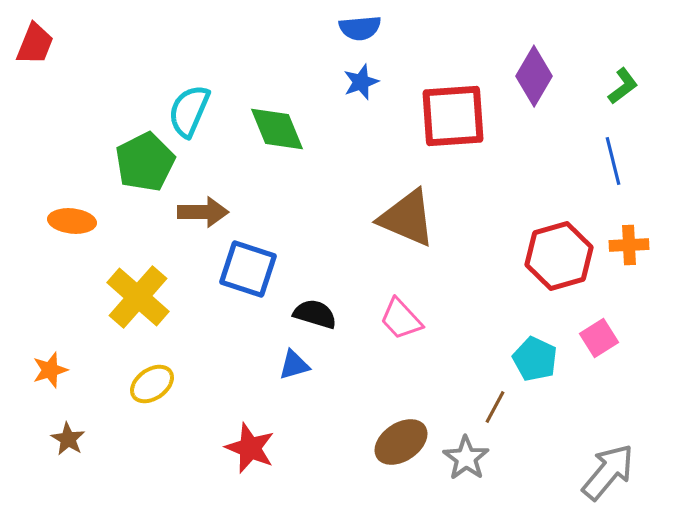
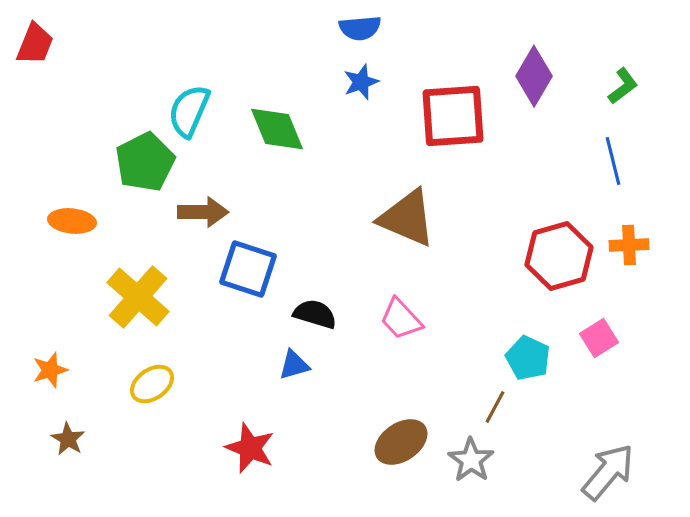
cyan pentagon: moved 7 px left, 1 px up
gray star: moved 5 px right, 2 px down
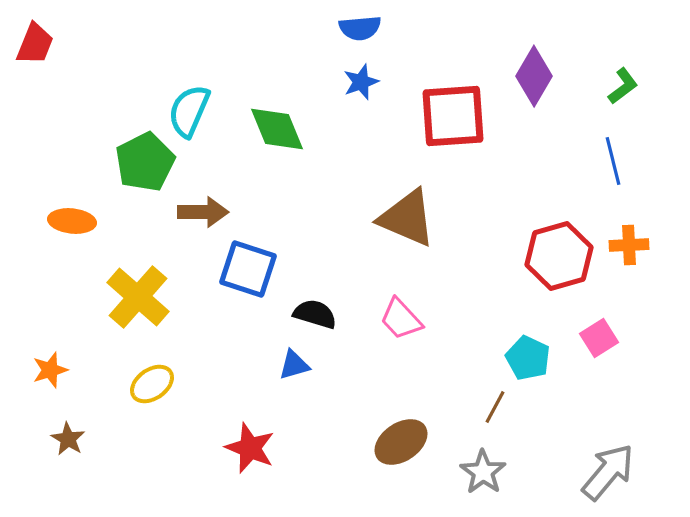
gray star: moved 12 px right, 12 px down
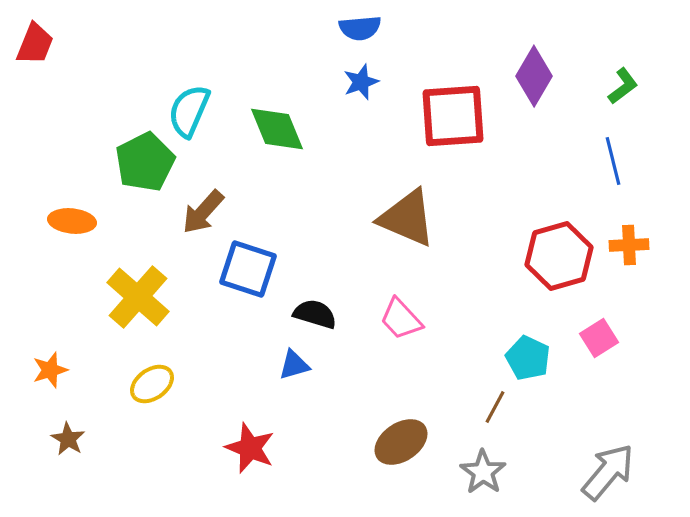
brown arrow: rotated 132 degrees clockwise
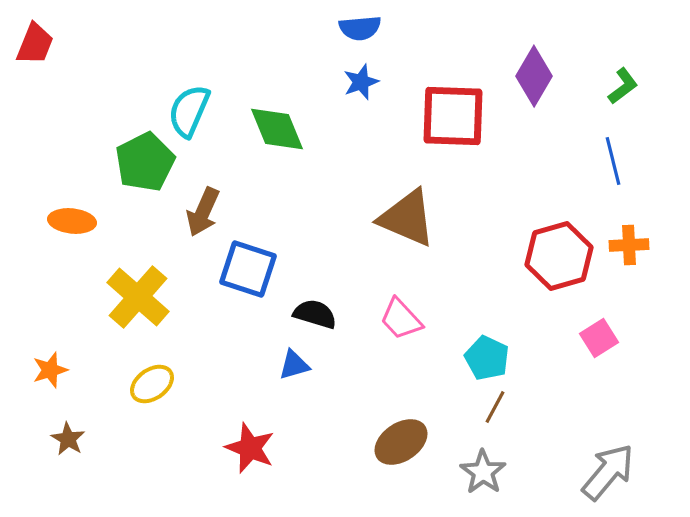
red square: rotated 6 degrees clockwise
brown arrow: rotated 18 degrees counterclockwise
cyan pentagon: moved 41 px left
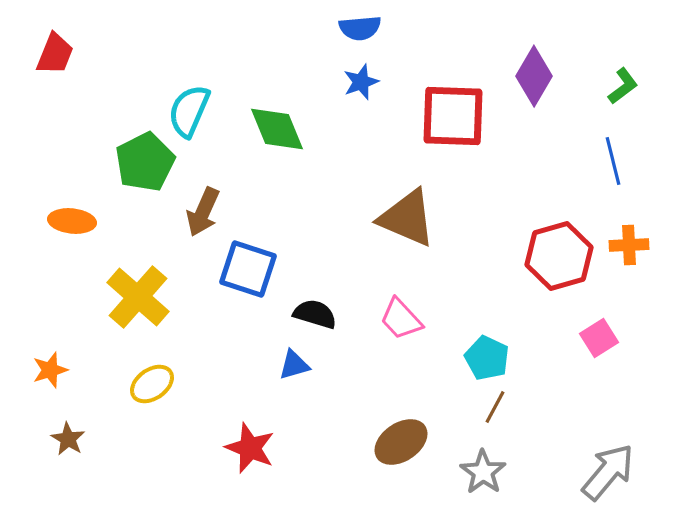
red trapezoid: moved 20 px right, 10 px down
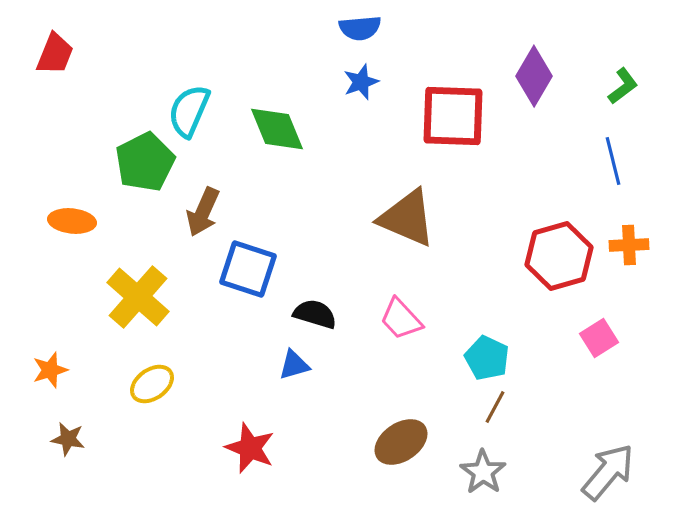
brown star: rotated 20 degrees counterclockwise
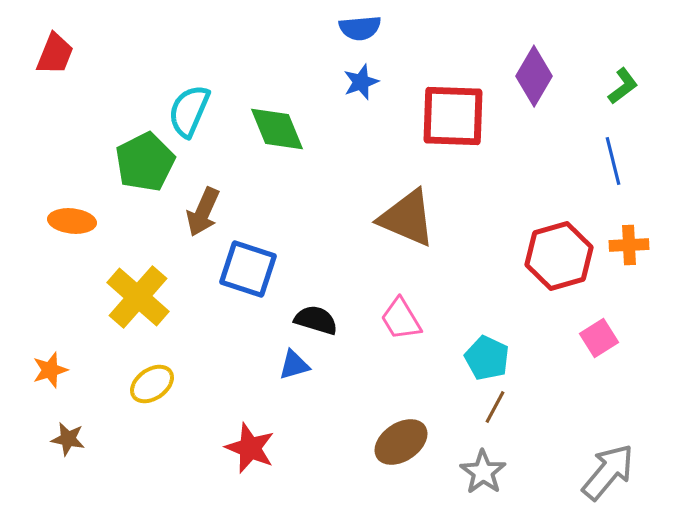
black semicircle: moved 1 px right, 6 px down
pink trapezoid: rotated 12 degrees clockwise
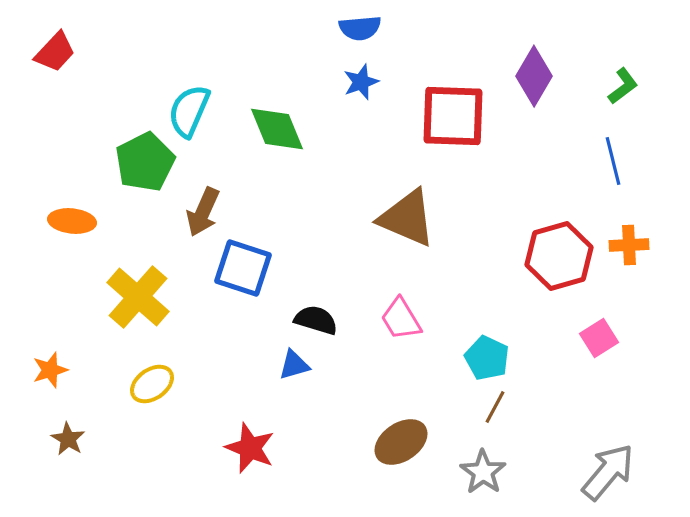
red trapezoid: moved 2 px up; rotated 21 degrees clockwise
blue square: moved 5 px left, 1 px up
brown star: rotated 20 degrees clockwise
